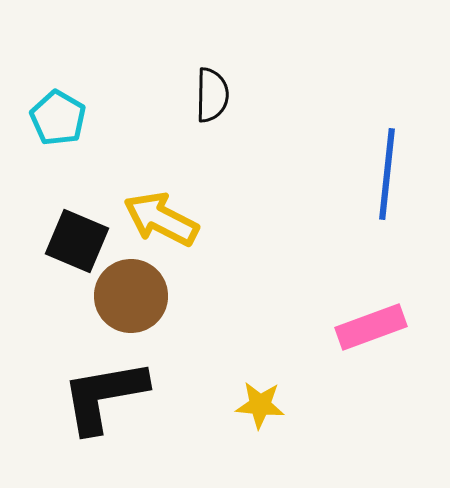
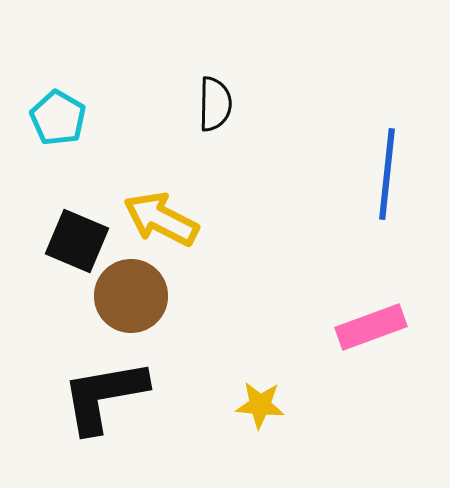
black semicircle: moved 3 px right, 9 px down
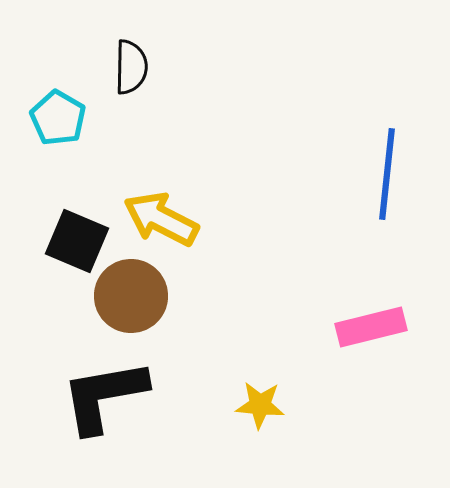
black semicircle: moved 84 px left, 37 px up
pink rectangle: rotated 6 degrees clockwise
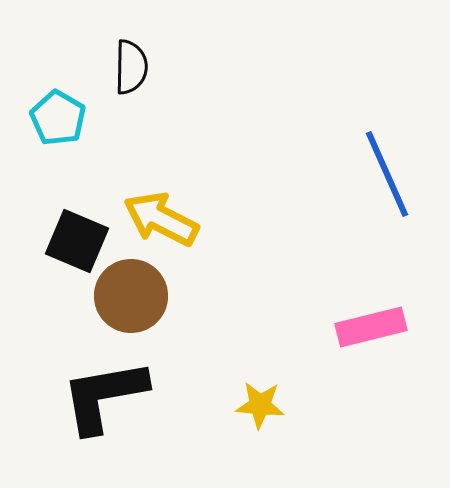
blue line: rotated 30 degrees counterclockwise
